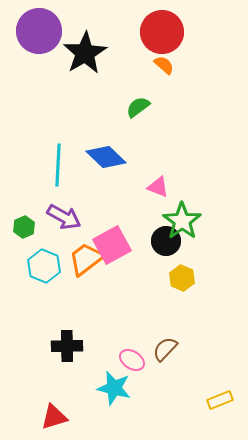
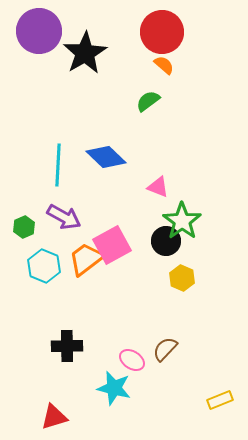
green semicircle: moved 10 px right, 6 px up
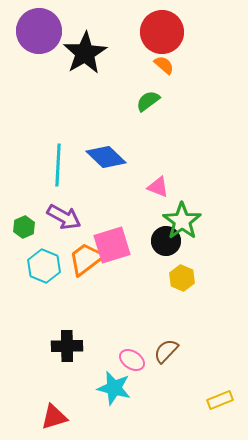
pink square: rotated 12 degrees clockwise
brown semicircle: moved 1 px right, 2 px down
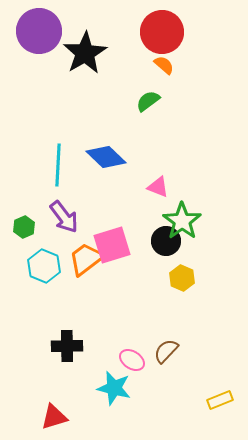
purple arrow: rotated 24 degrees clockwise
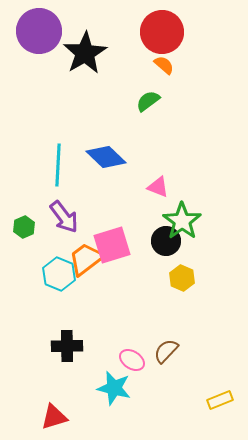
cyan hexagon: moved 15 px right, 8 px down
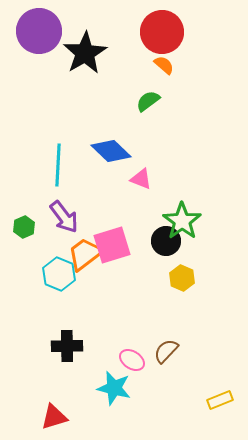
blue diamond: moved 5 px right, 6 px up
pink triangle: moved 17 px left, 8 px up
orange trapezoid: moved 1 px left, 5 px up
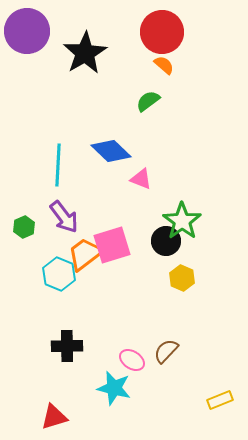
purple circle: moved 12 px left
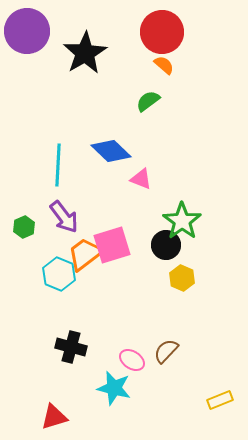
black circle: moved 4 px down
black cross: moved 4 px right, 1 px down; rotated 16 degrees clockwise
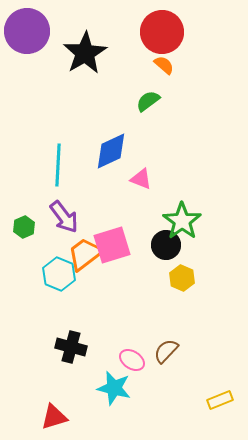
blue diamond: rotated 69 degrees counterclockwise
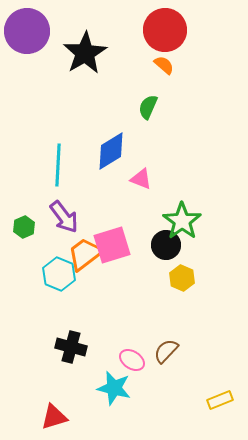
red circle: moved 3 px right, 2 px up
green semicircle: moved 6 px down; rotated 30 degrees counterclockwise
blue diamond: rotated 6 degrees counterclockwise
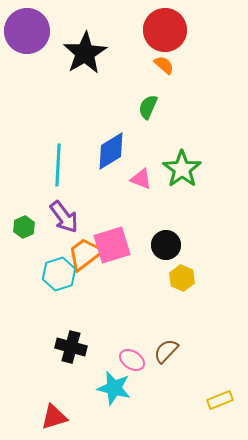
green star: moved 52 px up
cyan hexagon: rotated 20 degrees clockwise
